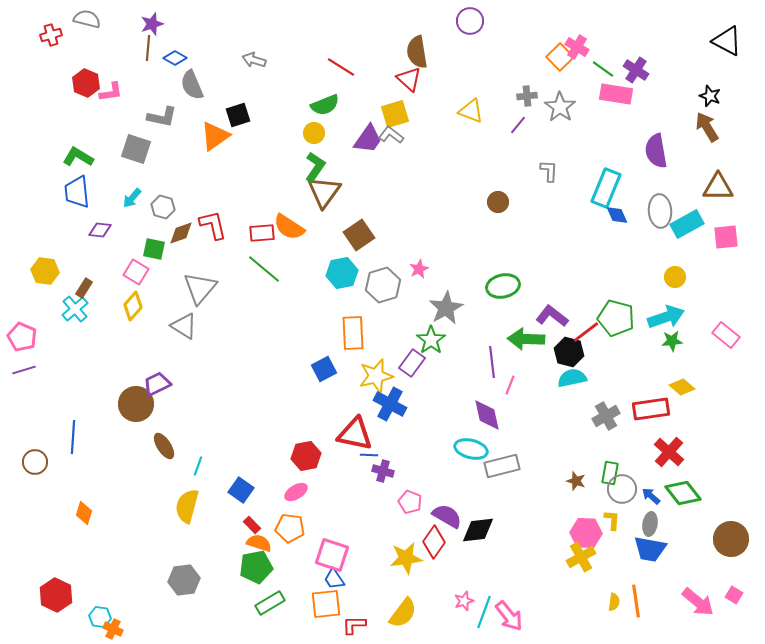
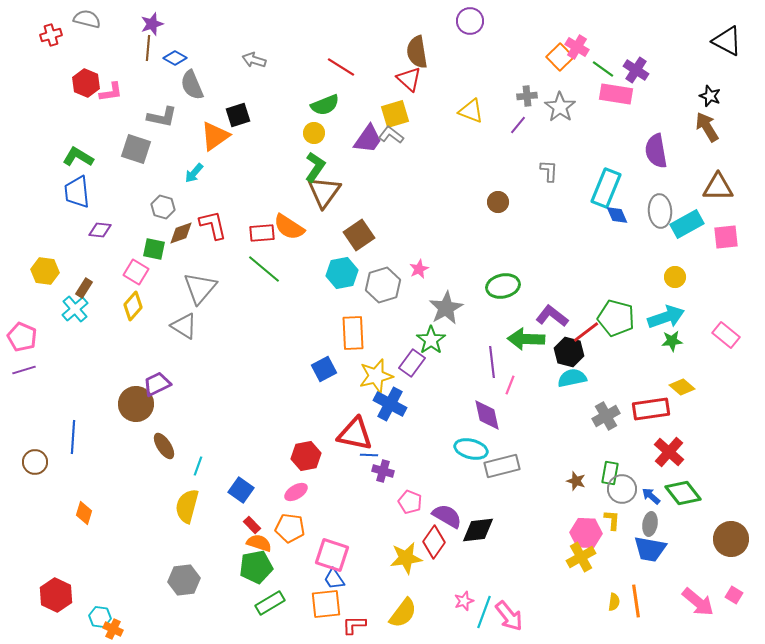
cyan arrow at (132, 198): moved 62 px right, 25 px up
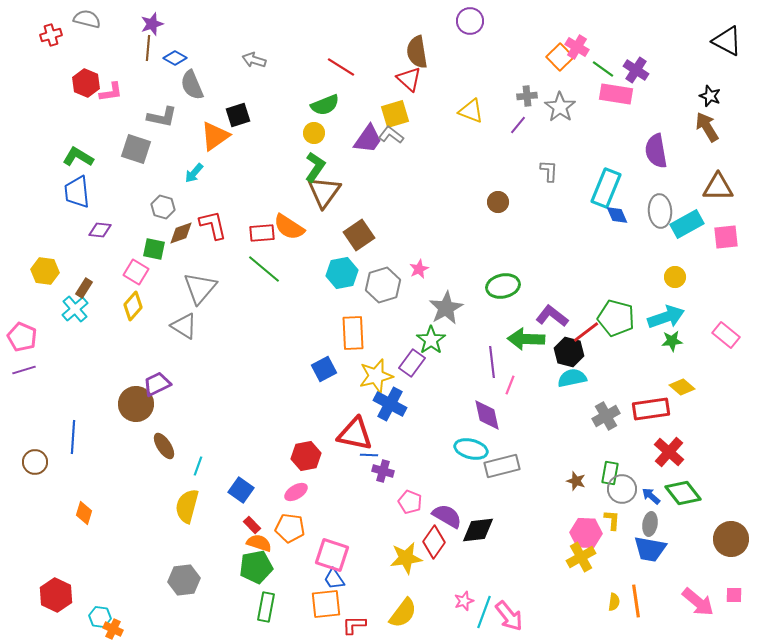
pink square at (734, 595): rotated 30 degrees counterclockwise
green rectangle at (270, 603): moved 4 px left, 4 px down; rotated 48 degrees counterclockwise
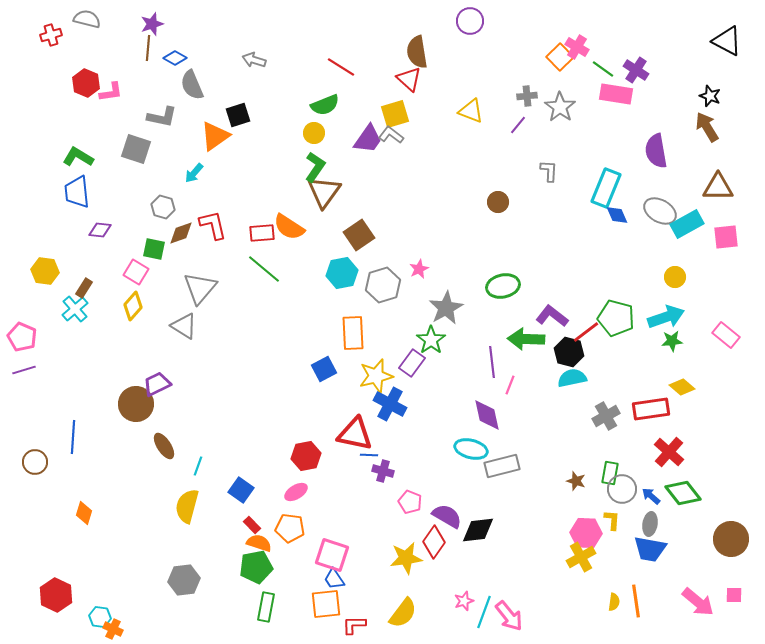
gray ellipse at (660, 211): rotated 56 degrees counterclockwise
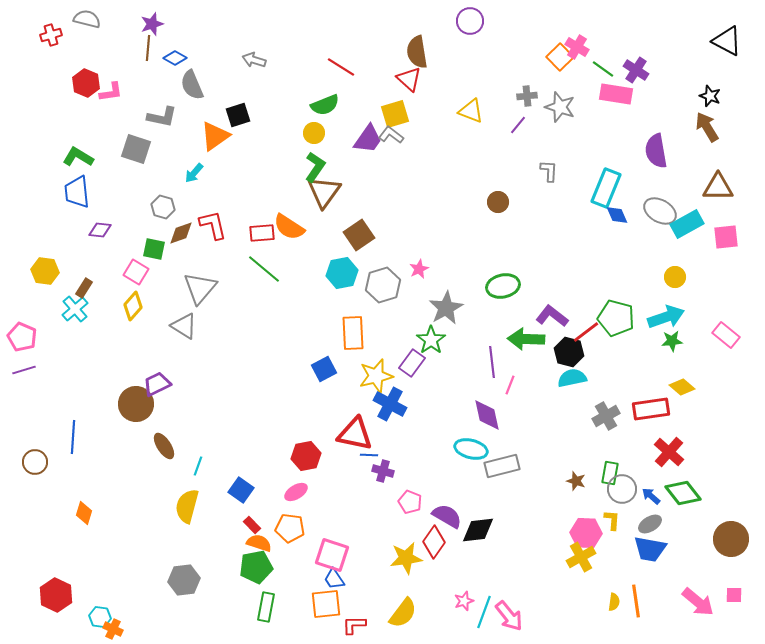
gray star at (560, 107): rotated 16 degrees counterclockwise
gray ellipse at (650, 524): rotated 50 degrees clockwise
